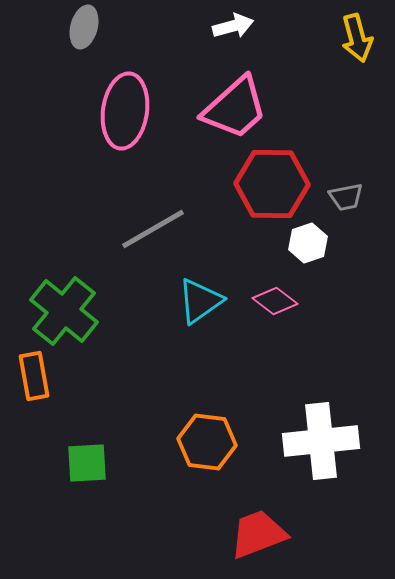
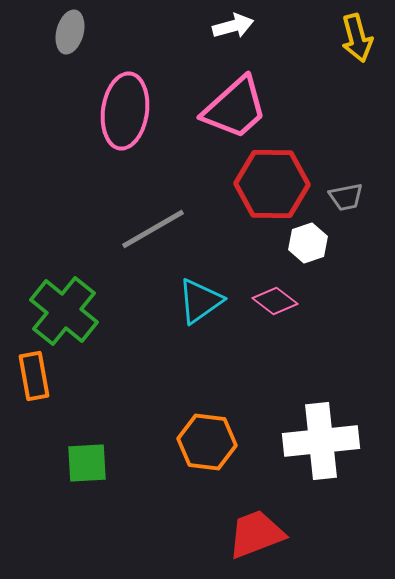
gray ellipse: moved 14 px left, 5 px down
red trapezoid: moved 2 px left
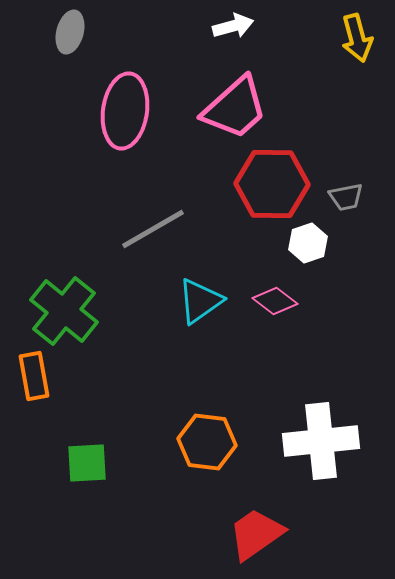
red trapezoid: rotated 14 degrees counterclockwise
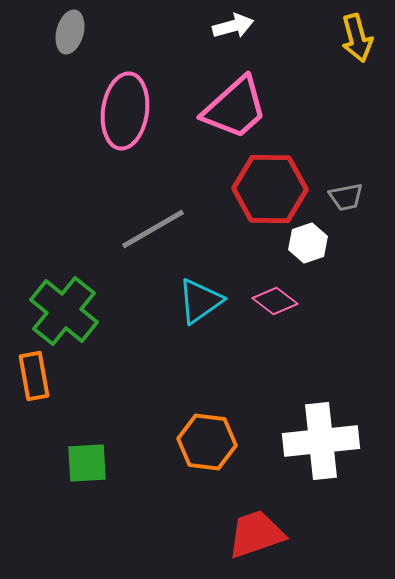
red hexagon: moved 2 px left, 5 px down
red trapezoid: rotated 16 degrees clockwise
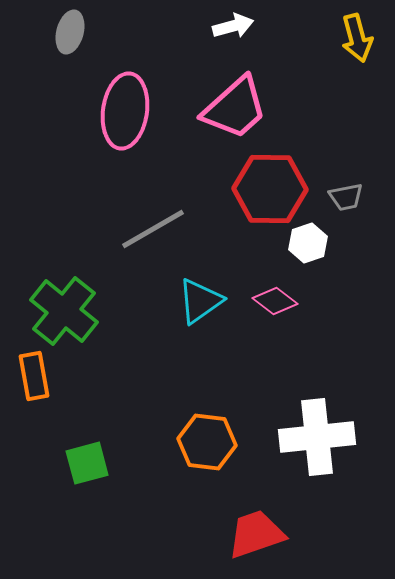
white cross: moved 4 px left, 4 px up
green square: rotated 12 degrees counterclockwise
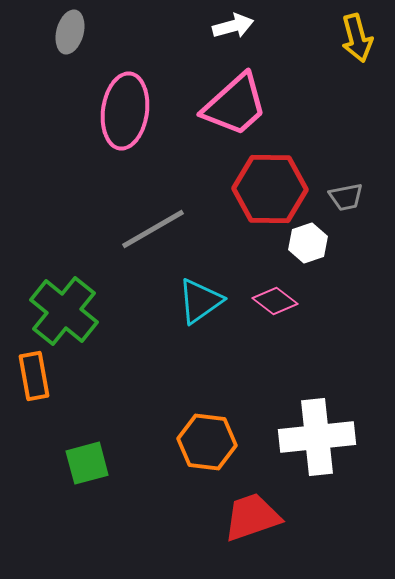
pink trapezoid: moved 3 px up
red trapezoid: moved 4 px left, 17 px up
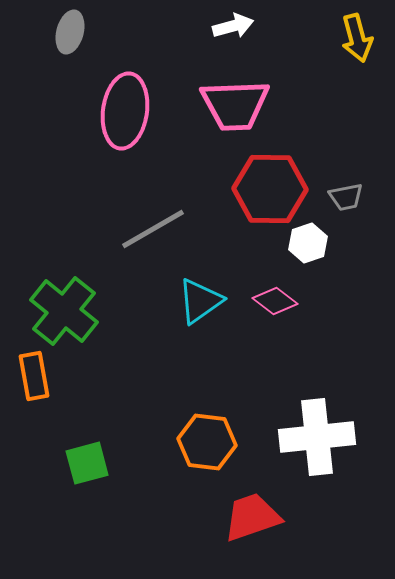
pink trapezoid: rotated 40 degrees clockwise
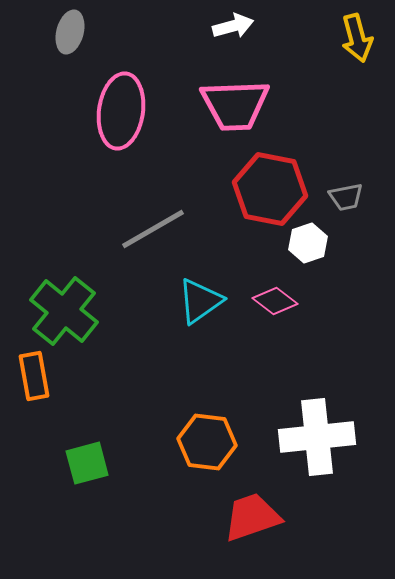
pink ellipse: moved 4 px left
red hexagon: rotated 10 degrees clockwise
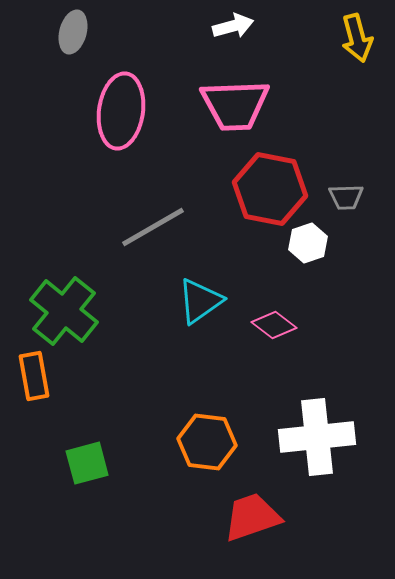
gray ellipse: moved 3 px right
gray trapezoid: rotated 9 degrees clockwise
gray line: moved 2 px up
pink diamond: moved 1 px left, 24 px down
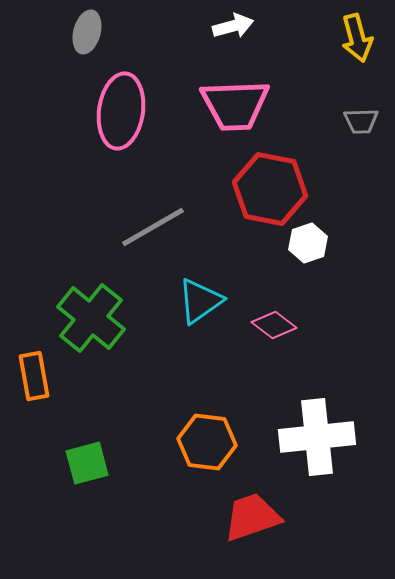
gray ellipse: moved 14 px right
gray trapezoid: moved 15 px right, 76 px up
green cross: moved 27 px right, 7 px down
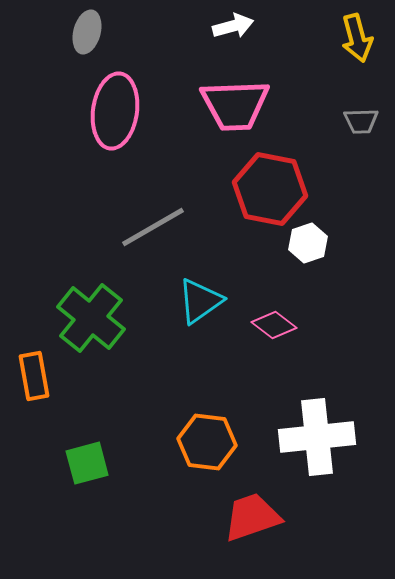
pink ellipse: moved 6 px left
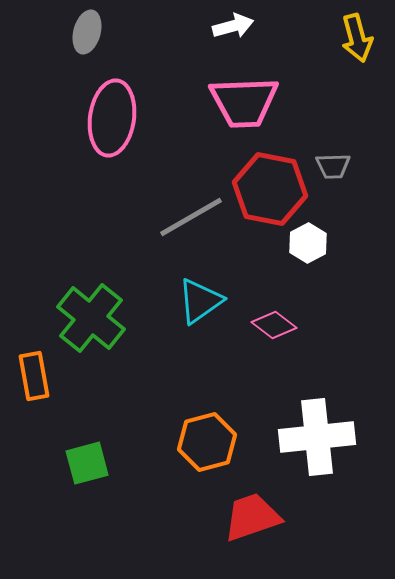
pink trapezoid: moved 9 px right, 3 px up
pink ellipse: moved 3 px left, 7 px down
gray trapezoid: moved 28 px left, 45 px down
gray line: moved 38 px right, 10 px up
white hexagon: rotated 9 degrees counterclockwise
orange hexagon: rotated 22 degrees counterclockwise
